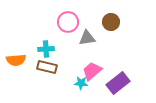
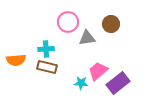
brown circle: moved 2 px down
pink trapezoid: moved 6 px right
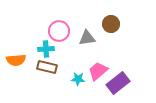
pink circle: moved 9 px left, 9 px down
cyan star: moved 3 px left, 4 px up
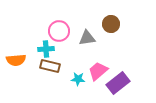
brown rectangle: moved 3 px right, 1 px up
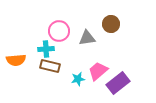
cyan star: rotated 16 degrees counterclockwise
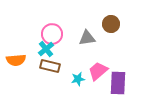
pink circle: moved 7 px left, 3 px down
cyan cross: rotated 35 degrees counterclockwise
purple rectangle: rotated 50 degrees counterclockwise
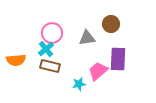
pink circle: moved 1 px up
cyan star: moved 1 px right, 5 px down
purple rectangle: moved 24 px up
